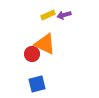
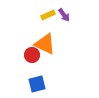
purple arrow: rotated 112 degrees counterclockwise
red circle: moved 1 px down
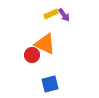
yellow rectangle: moved 3 px right, 1 px up
blue square: moved 13 px right
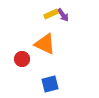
purple arrow: moved 1 px left
red circle: moved 10 px left, 4 px down
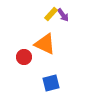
yellow rectangle: rotated 24 degrees counterclockwise
red circle: moved 2 px right, 2 px up
blue square: moved 1 px right, 1 px up
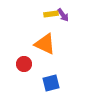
yellow rectangle: rotated 40 degrees clockwise
red circle: moved 7 px down
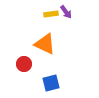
purple arrow: moved 3 px right, 3 px up
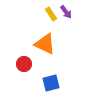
yellow rectangle: rotated 64 degrees clockwise
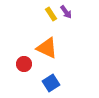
orange triangle: moved 2 px right, 4 px down
blue square: rotated 18 degrees counterclockwise
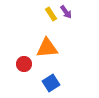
orange triangle: rotated 30 degrees counterclockwise
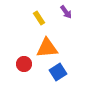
yellow rectangle: moved 12 px left, 4 px down
blue square: moved 7 px right, 11 px up
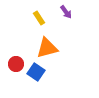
orange triangle: rotated 10 degrees counterclockwise
red circle: moved 8 px left
blue square: moved 22 px left; rotated 24 degrees counterclockwise
